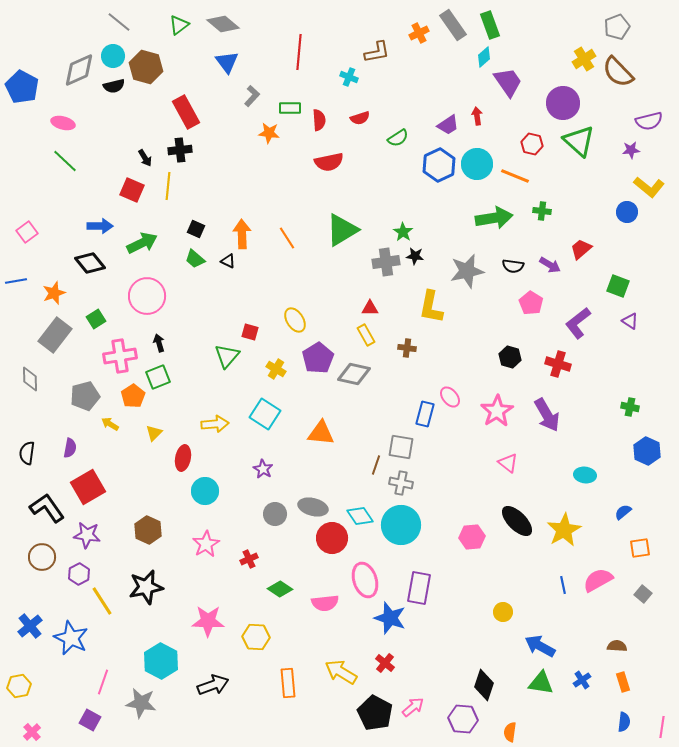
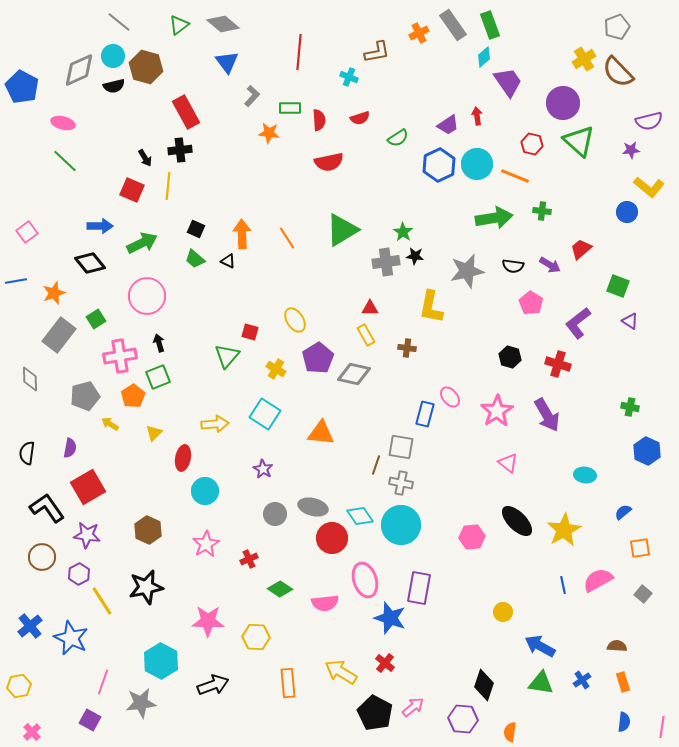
gray rectangle at (55, 335): moved 4 px right
gray star at (141, 703): rotated 16 degrees counterclockwise
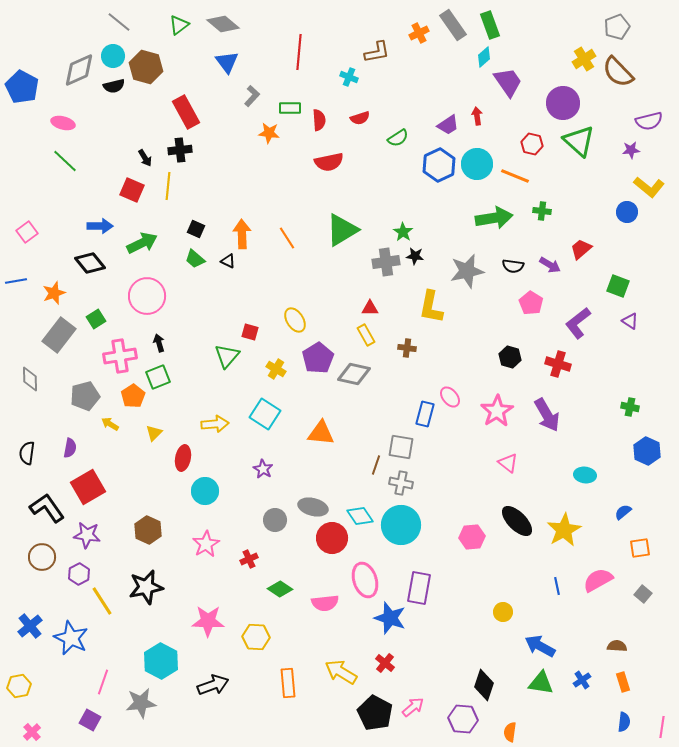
gray circle at (275, 514): moved 6 px down
blue line at (563, 585): moved 6 px left, 1 px down
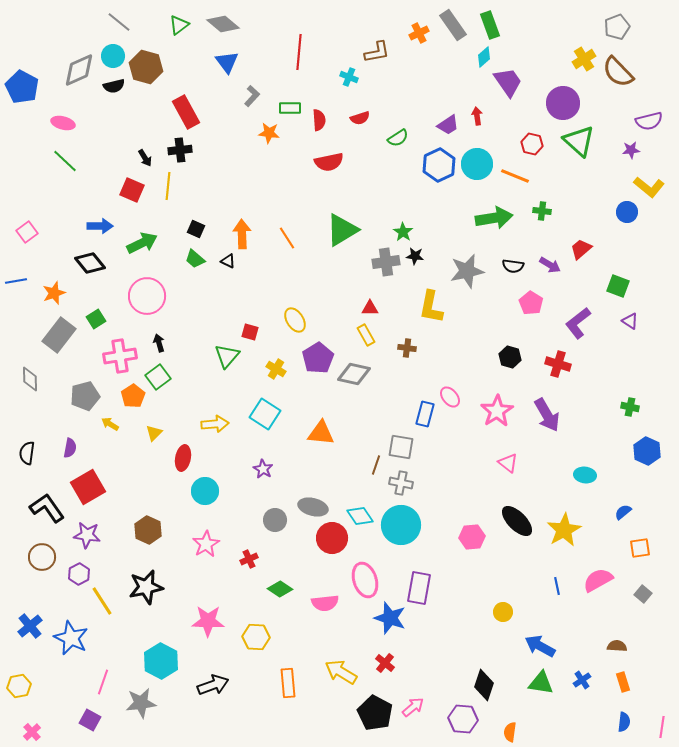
green square at (158, 377): rotated 15 degrees counterclockwise
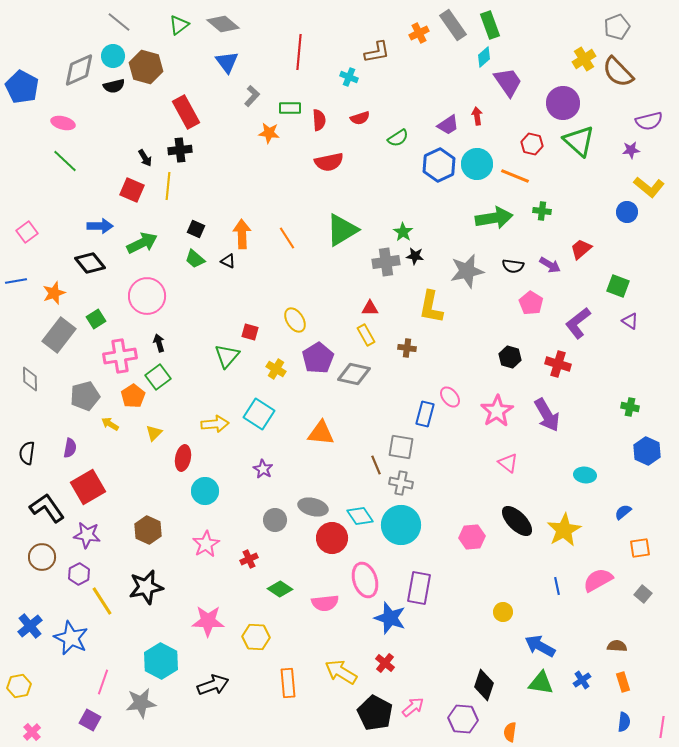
cyan square at (265, 414): moved 6 px left
brown line at (376, 465): rotated 42 degrees counterclockwise
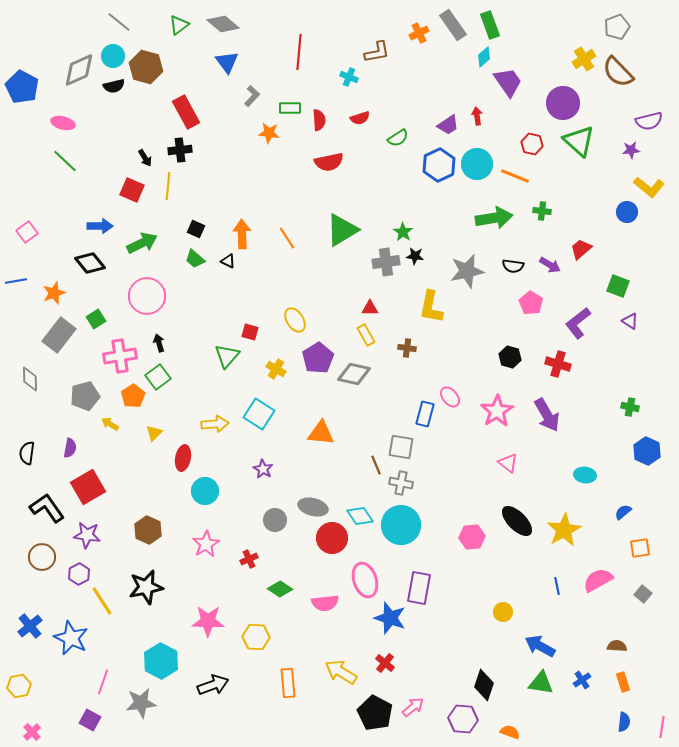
orange semicircle at (510, 732): rotated 102 degrees clockwise
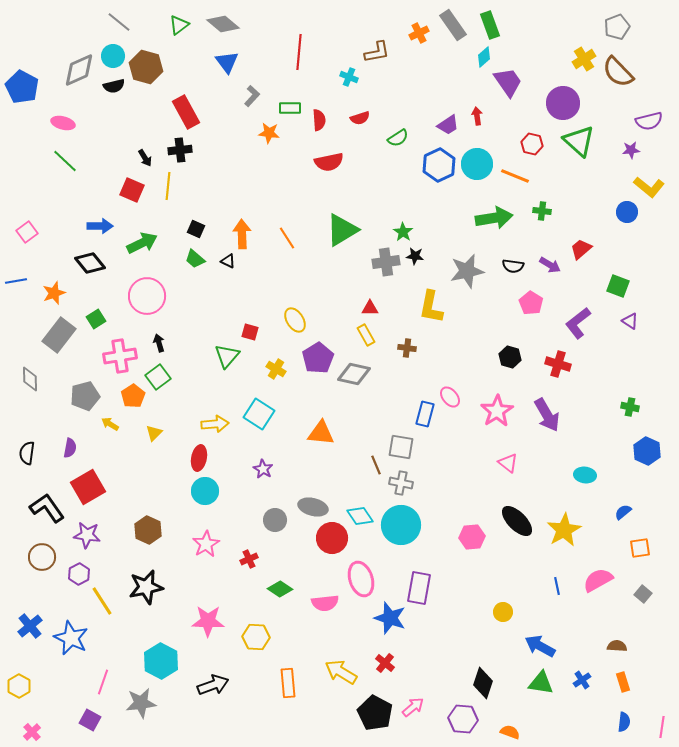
red ellipse at (183, 458): moved 16 px right
pink ellipse at (365, 580): moved 4 px left, 1 px up
black diamond at (484, 685): moved 1 px left, 2 px up
yellow hexagon at (19, 686): rotated 20 degrees counterclockwise
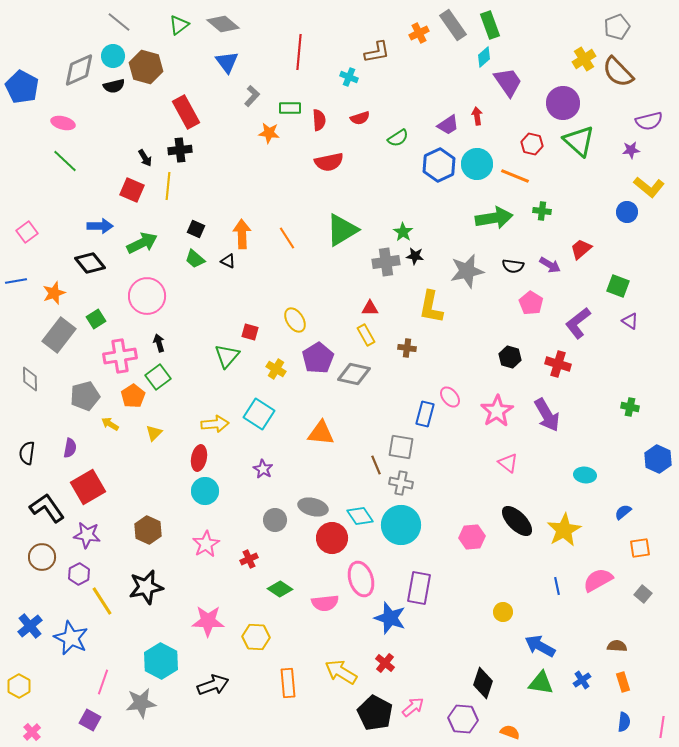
blue hexagon at (647, 451): moved 11 px right, 8 px down
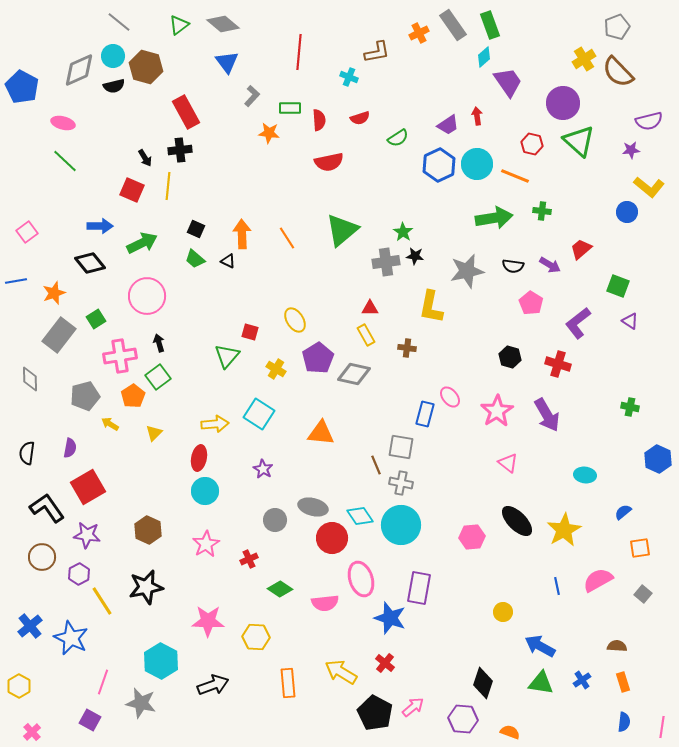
green triangle at (342, 230): rotated 9 degrees counterclockwise
gray star at (141, 703): rotated 20 degrees clockwise
